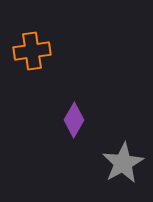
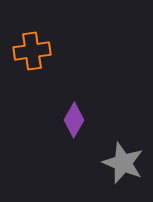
gray star: rotated 21 degrees counterclockwise
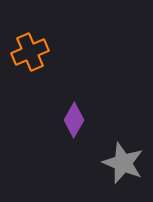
orange cross: moved 2 px left, 1 px down; rotated 15 degrees counterclockwise
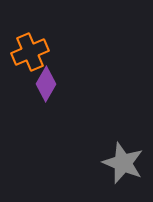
purple diamond: moved 28 px left, 36 px up
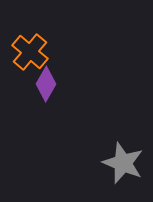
orange cross: rotated 27 degrees counterclockwise
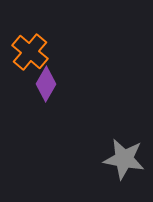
gray star: moved 1 px right, 4 px up; rotated 12 degrees counterclockwise
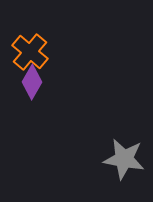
purple diamond: moved 14 px left, 2 px up
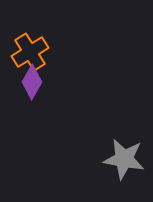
orange cross: rotated 18 degrees clockwise
